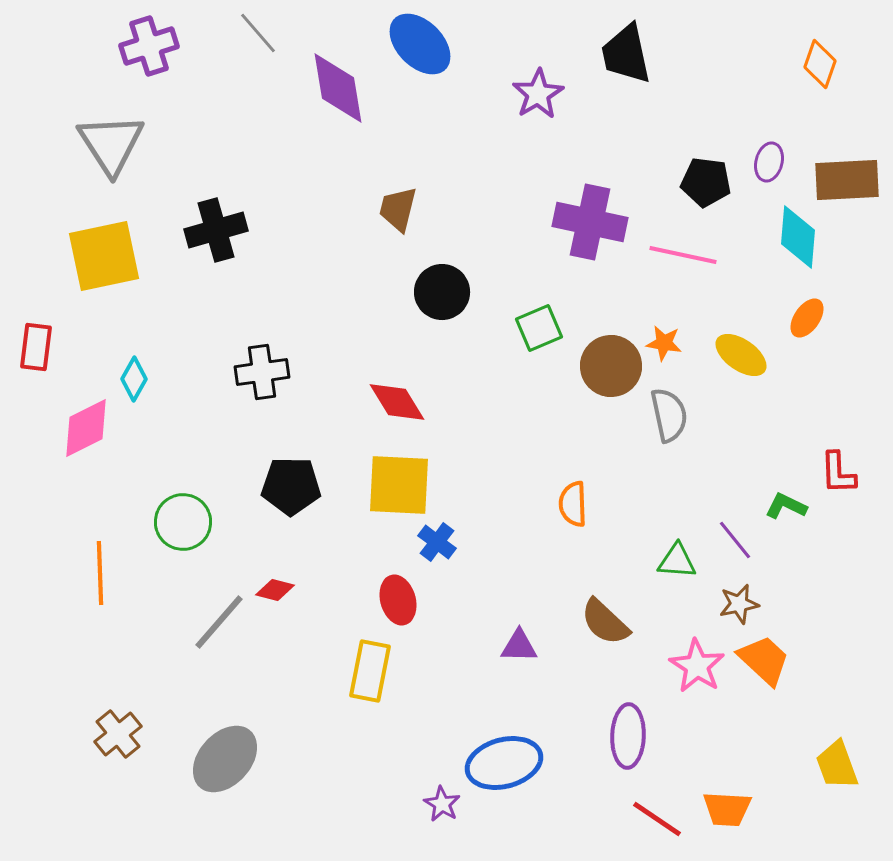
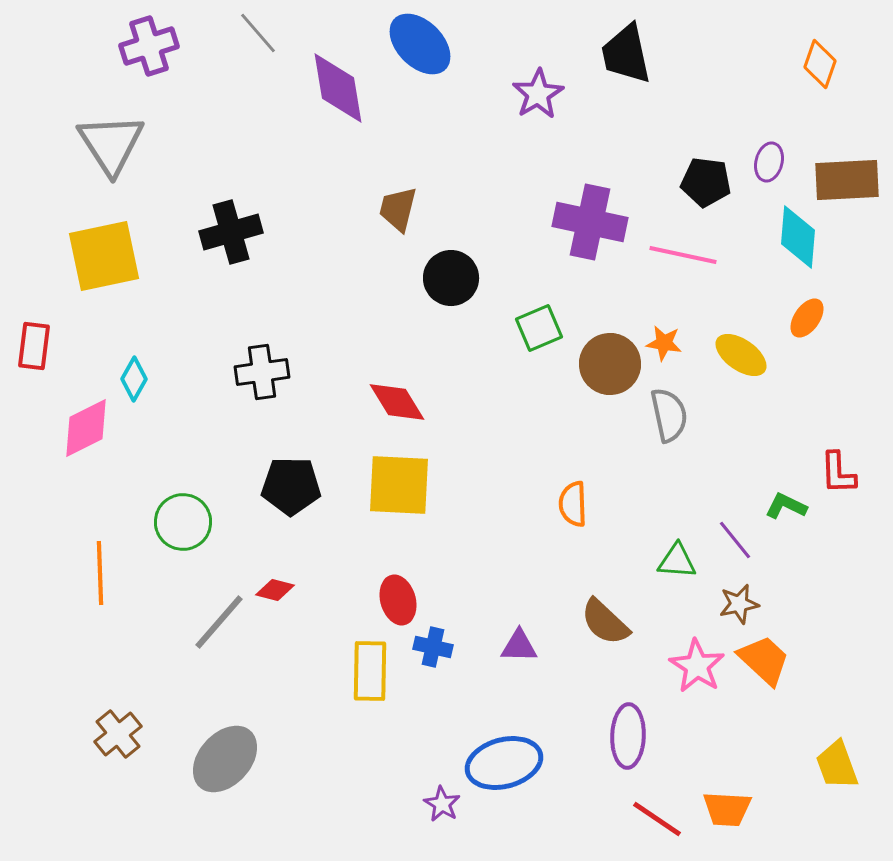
black cross at (216, 230): moved 15 px right, 2 px down
black circle at (442, 292): moved 9 px right, 14 px up
red rectangle at (36, 347): moved 2 px left, 1 px up
brown circle at (611, 366): moved 1 px left, 2 px up
blue cross at (437, 542): moved 4 px left, 105 px down; rotated 24 degrees counterclockwise
yellow rectangle at (370, 671): rotated 10 degrees counterclockwise
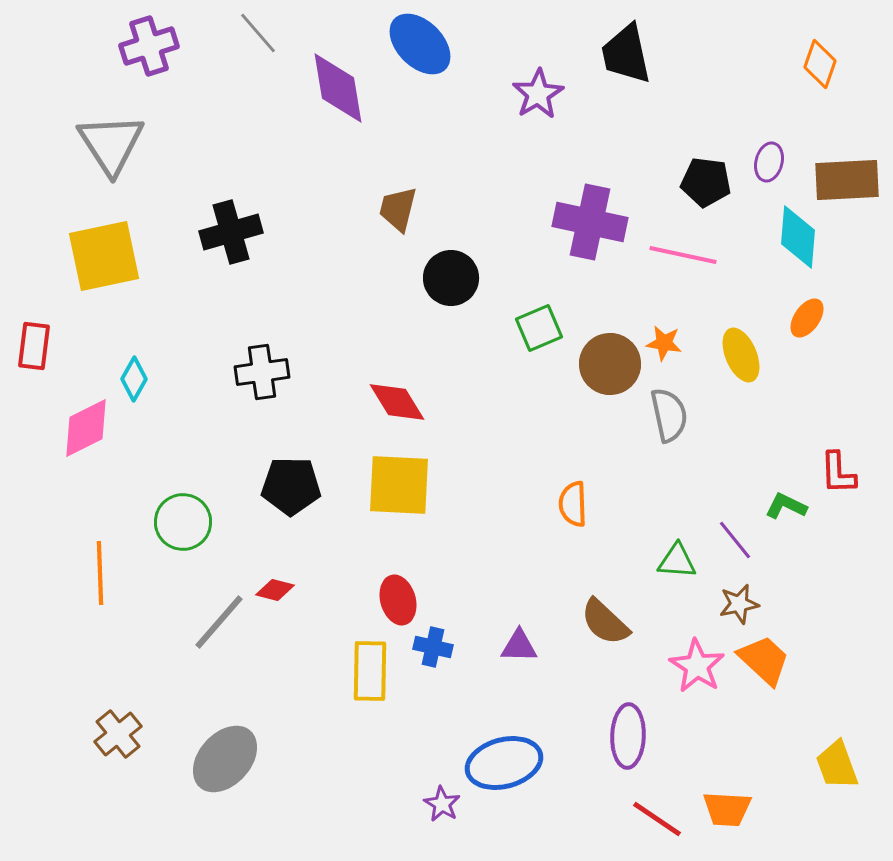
yellow ellipse at (741, 355): rotated 32 degrees clockwise
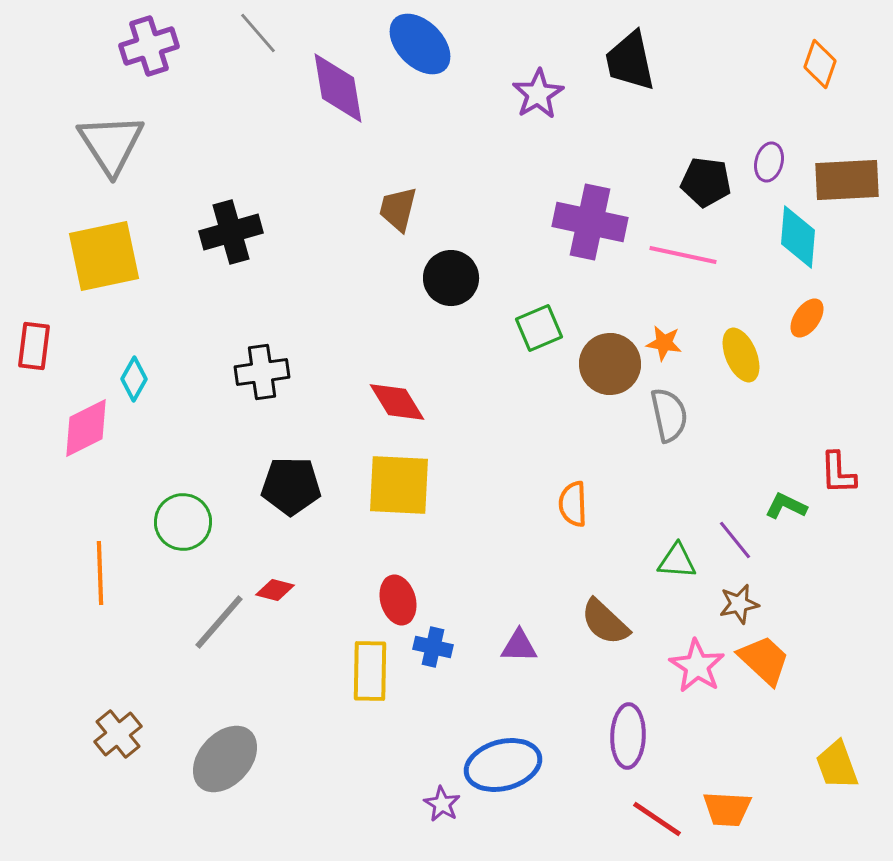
black trapezoid at (626, 54): moved 4 px right, 7 px down
blue ellipse at (504, 763): moved 1 px left, 2 px down
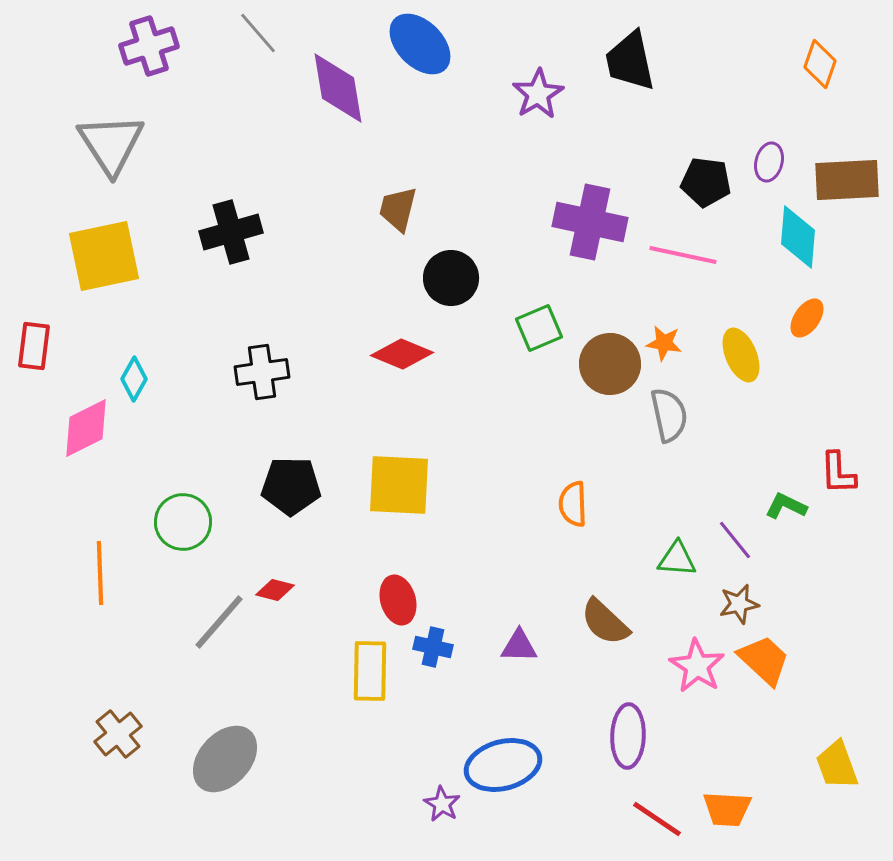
red diamond at (397, 402): moved 5 px right, 48 px up; rotated 36 degrees counterclockwise
green triangle at (677, 561): moved 2 px up
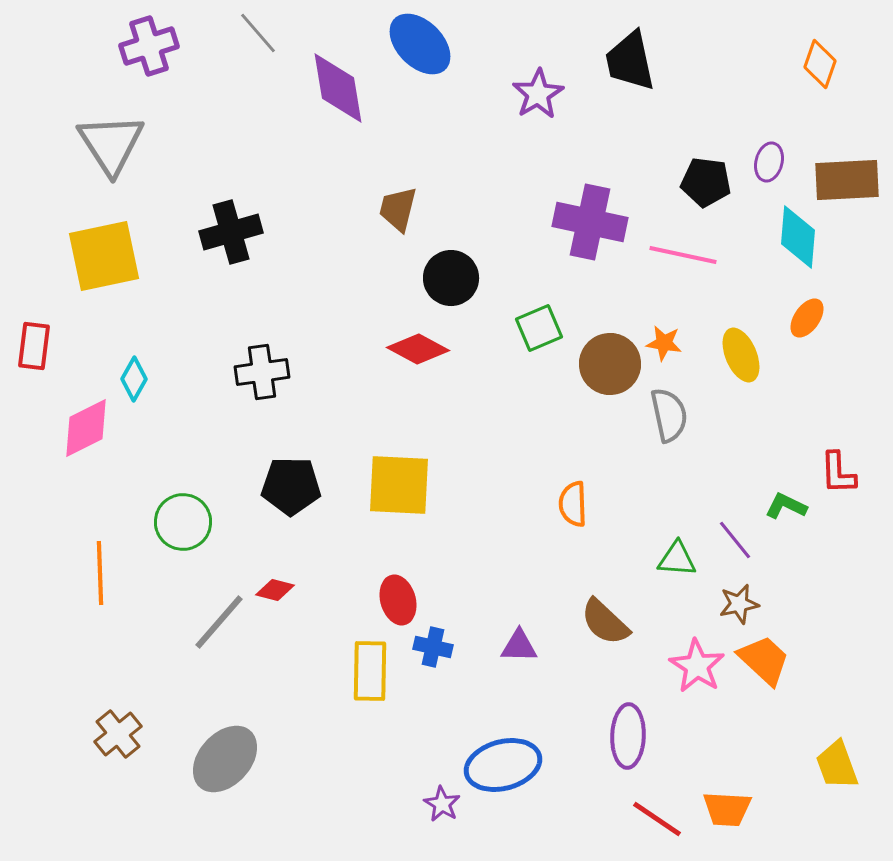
red diamond at (402, 354): moved 16 px right, 5 px up; rotated 6 degrees clockwise
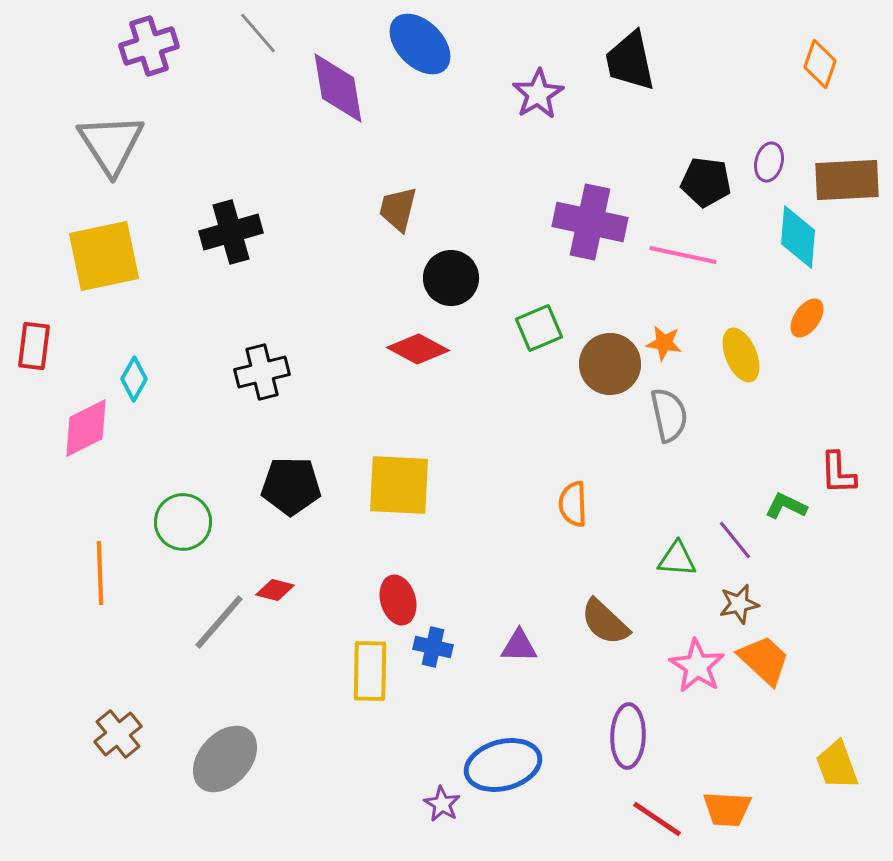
black cross at (262, 372): rotated 6 degrees counterclockwise
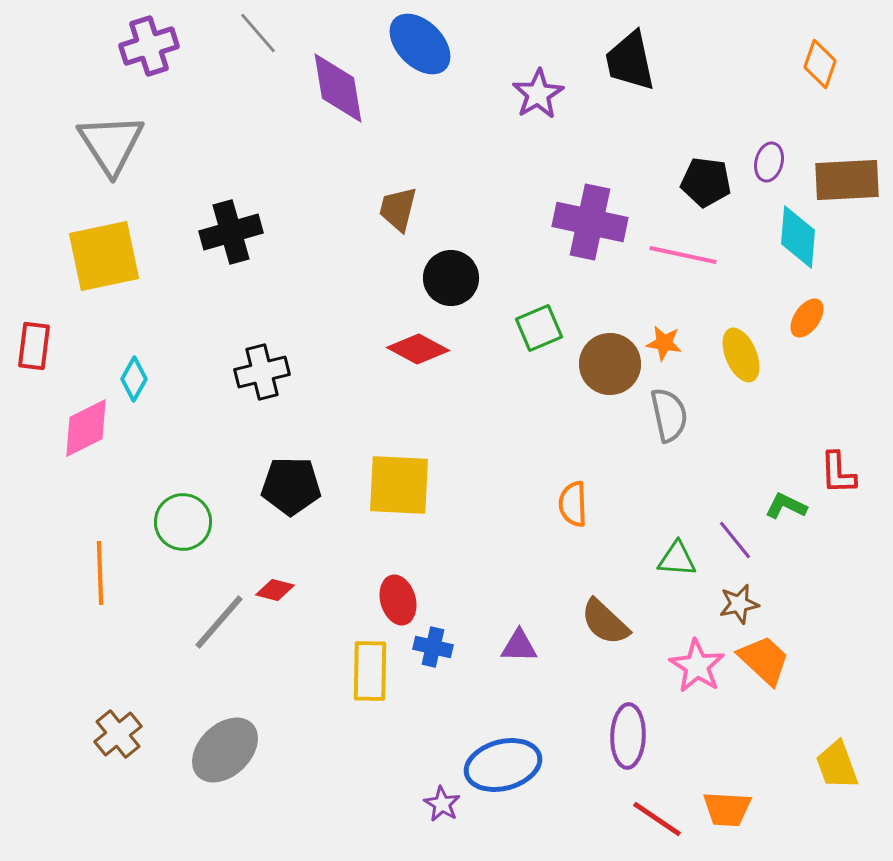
gray ellipse at (225, 759): moved 9 px up; rotated 4 degrees clockwise
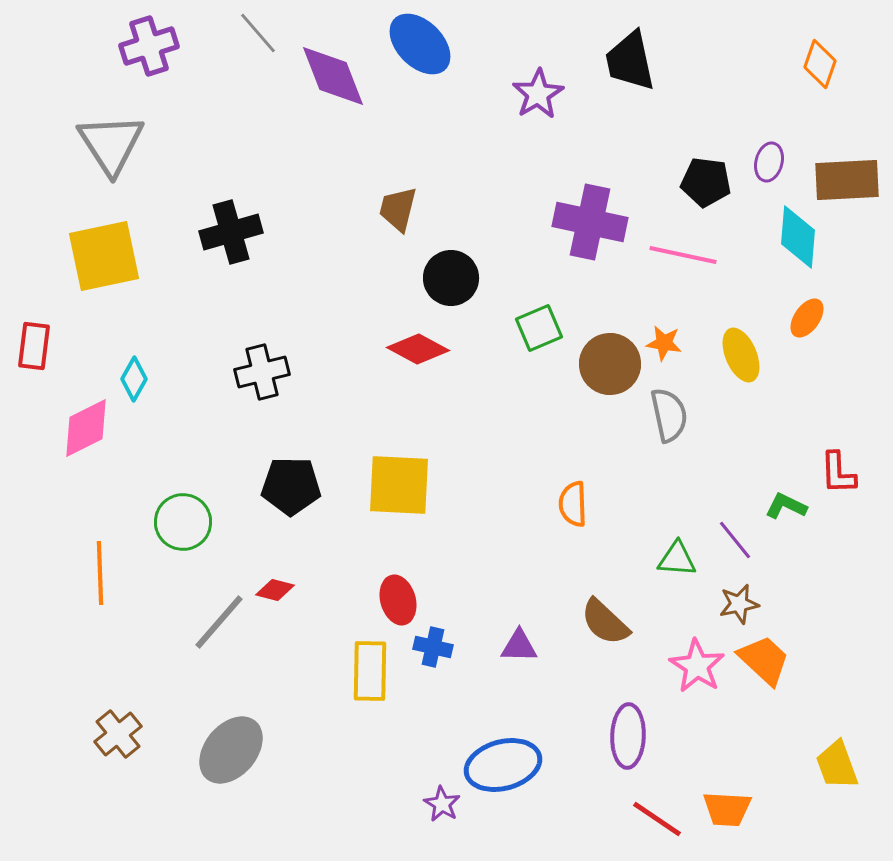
purple diamond at (338, 88): moved 5 px left, 12 px up; rotated 12 degrees counterclockwise
gray ellipse at (225, 750): moved 6 px right; rotated 6 degrees counterclockwise
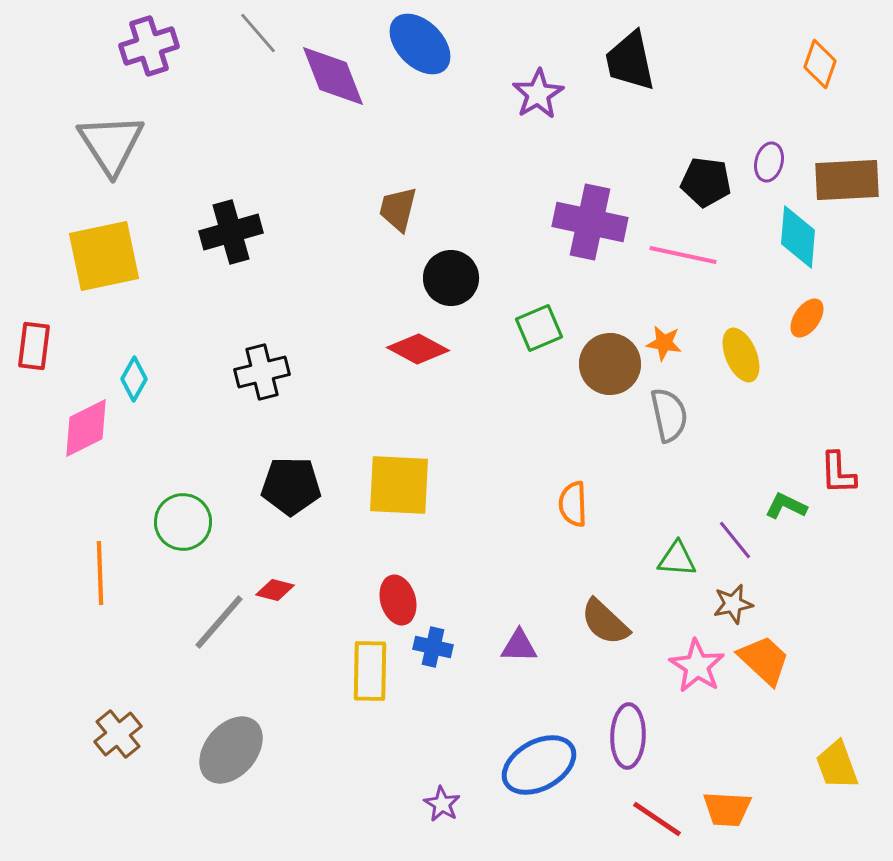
brown star at (739, 604): moved 6 px left
blue ellipse at (503, 765): moved 36 px right; rotated 14 degrees counterclockwise
